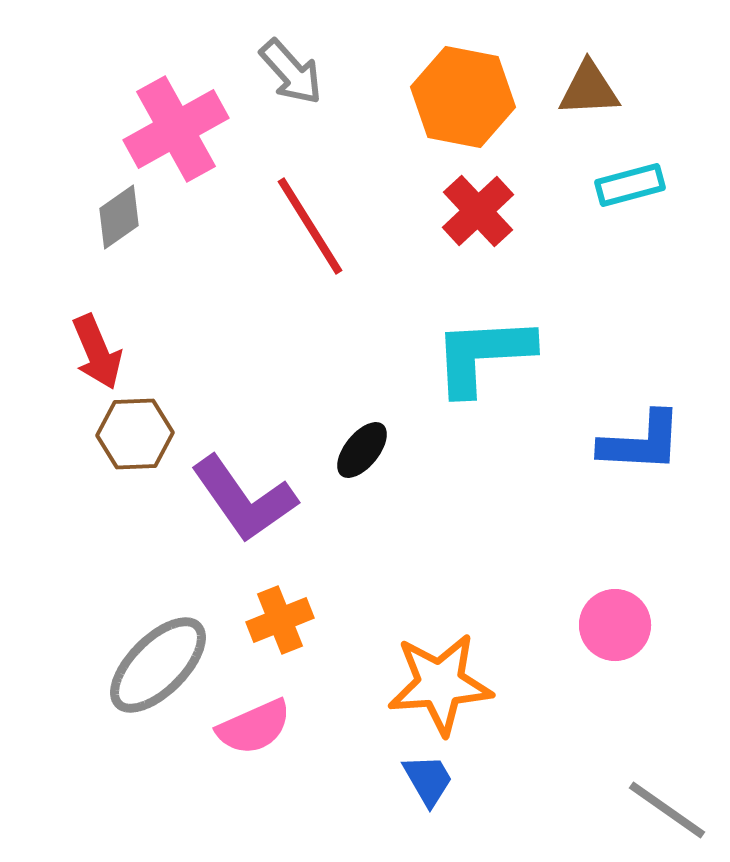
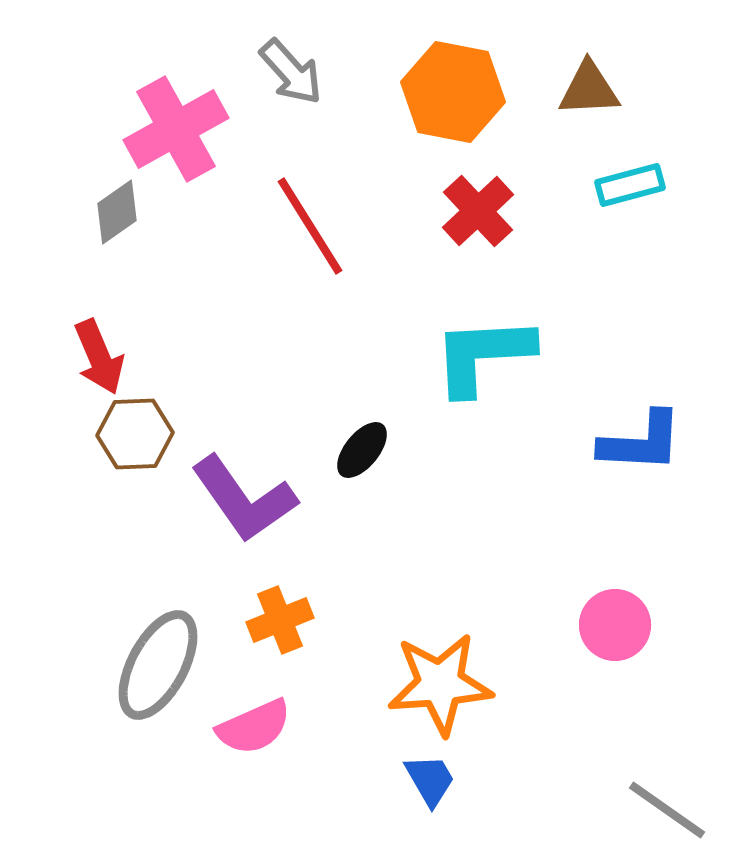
orange hexagon: moved 10 px left, 5 px up
gray diamond: moved 2 px left, 5 px up
red arrow: moved 2 px right, 5 px down
gray ellipse: rotated 17 degrees counterclockwise
blue trapezoid: moved 2 px right
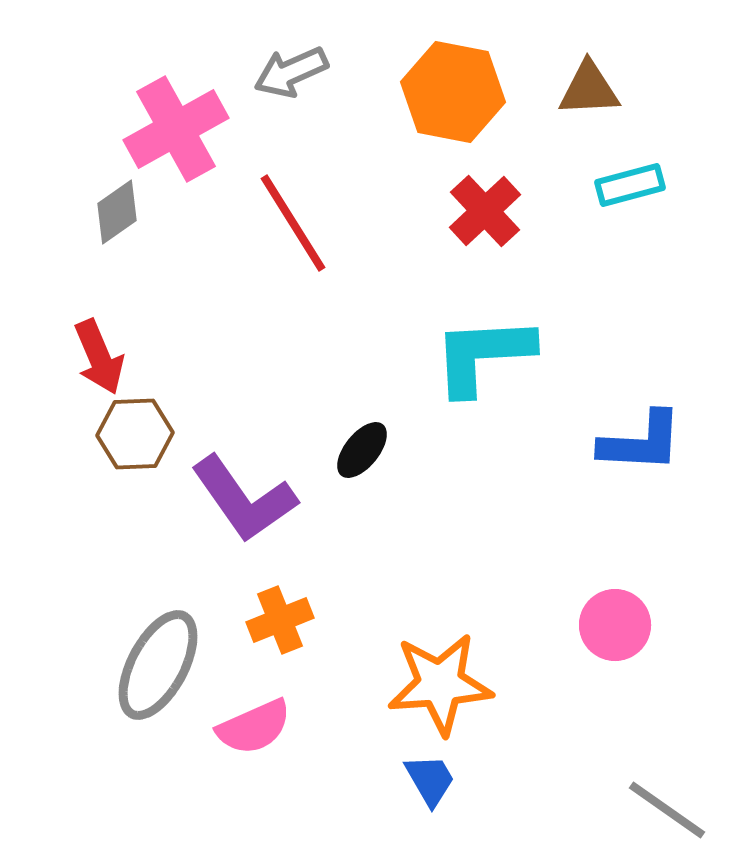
gray arrow: rotated 108 degrees clockwise
red cross: moved 7 px right
red line: moved 17 px left, 3 px up
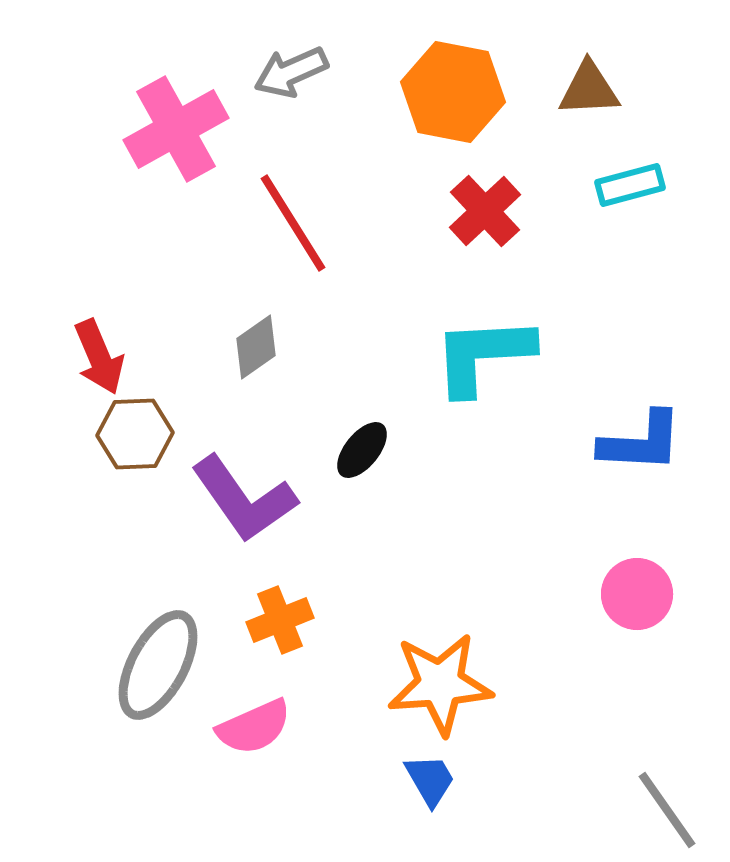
gray diamond: moved 139 px right, 135 px down
pink circle: moved 22 px right, 31 px up
gray line: rotated 20 degrees clockwise
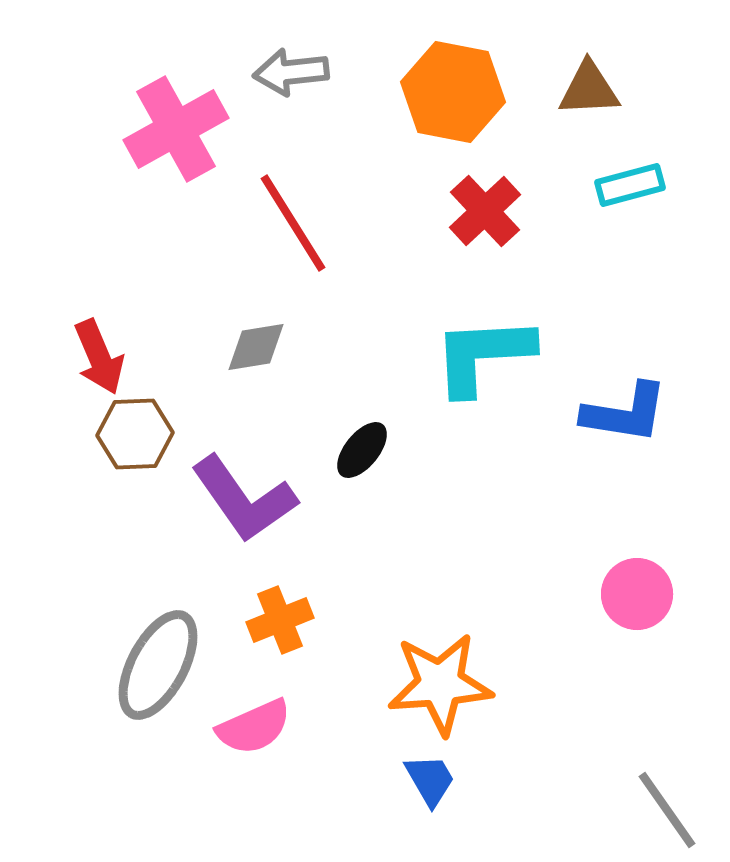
gray arrow: rotated 18 degrees clockwise
gray diamond: rotated 26 degrees clockwise
blue L-shape: moved 16 px left, 29 px up; rotated 6 degrees clockwise
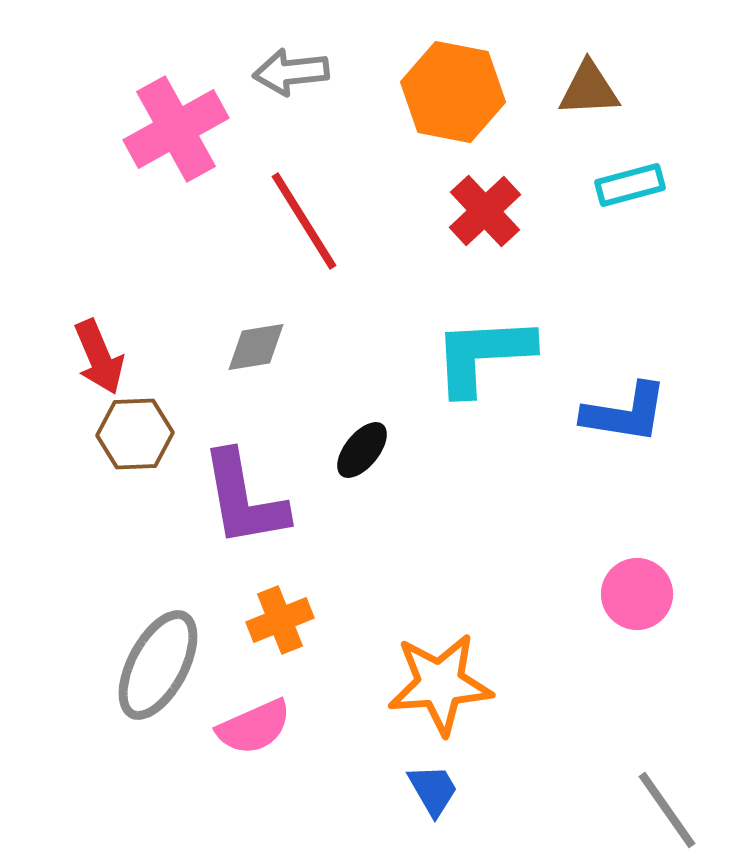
red line: moved 11 px right, 2 px up
purple L-shape: rotated 25 degrees clockwise
blue trapezoid: moved 3 px right, 10 px down
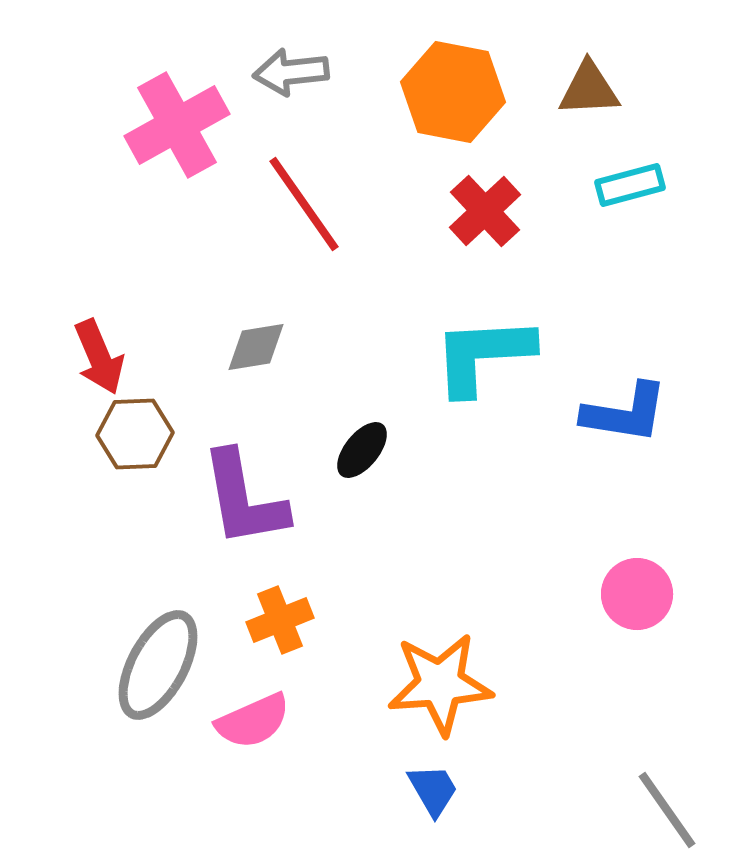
pink cross: moved 1 px right, 4 px up
red line: moved 17 px up; rotated 3 degrees counterclockwise
pink semicircle: moved 1 px left, 6 px up
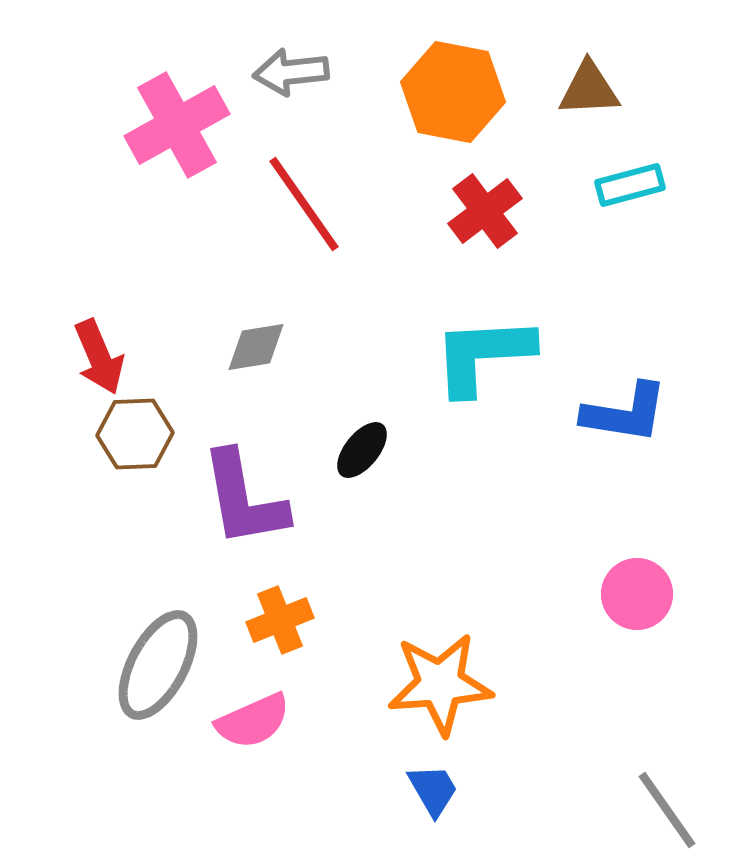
red cross: rotated 6 degrees clockwise
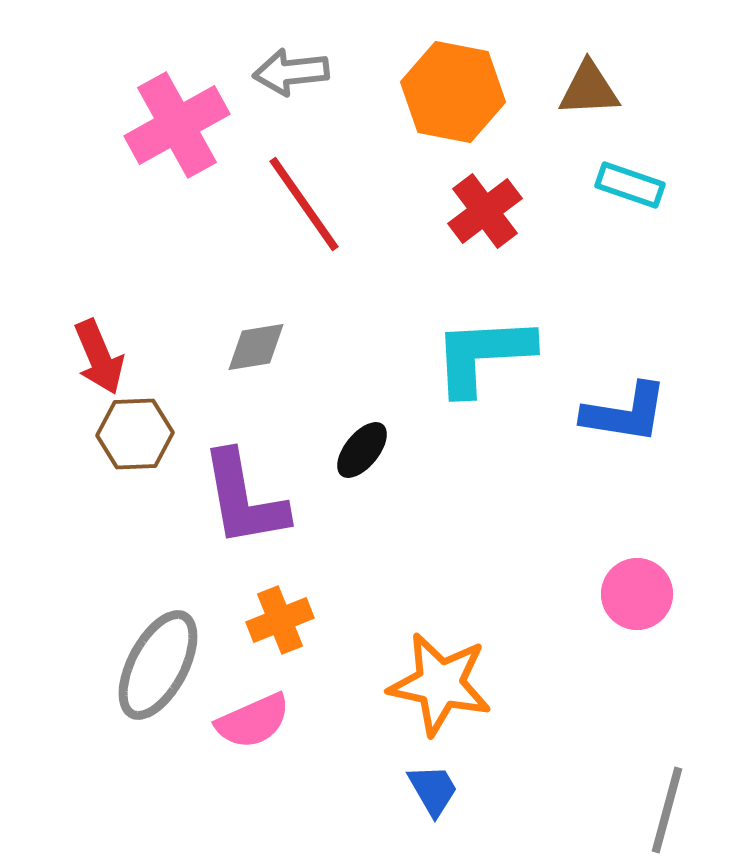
cyan rectangle: rotated 34 degrees clockwise
orange star: rotated 16 degrees clockwise
gray line: rotated 50 degrees clockwise
